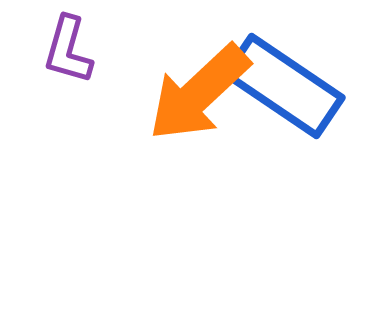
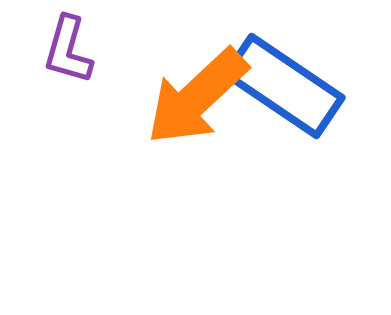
orange arrow: moved 2 px left, 4 px down
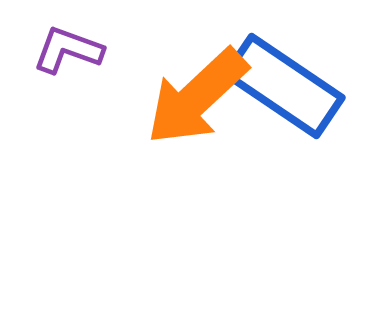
purple L-shape: rotated 94 degrees clockwise
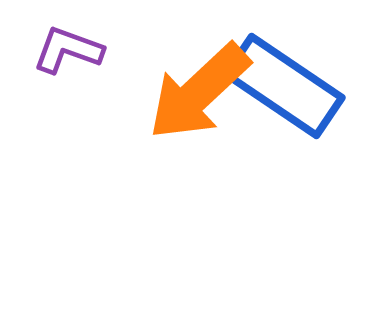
orange arrow: moved 2 px right, 5 px up
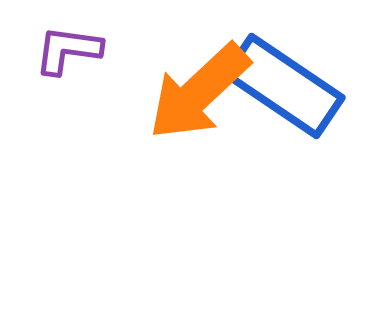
purple L-shape: rotated 12 degrees counterclockwise
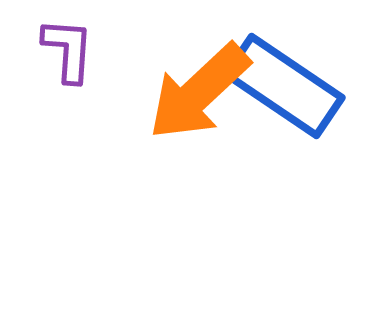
purple L-shape: rotated 86 degrees clockwise
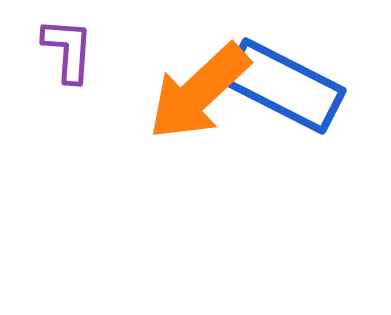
blue rectangle: rotated 7 degrees counterclockwise
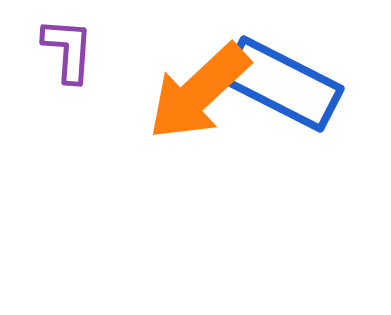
blue rectangle: moved 2 px left, 2 px up
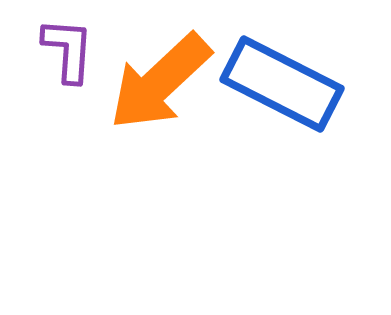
orange arrow: moved 39 px left, 10 px up
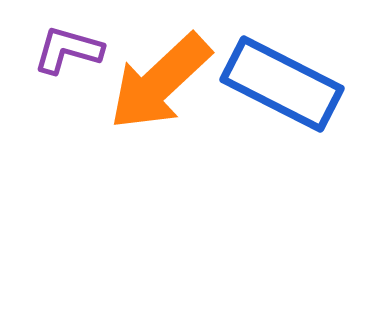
purple L-shape: rotated 78 degrees counterclockwise
